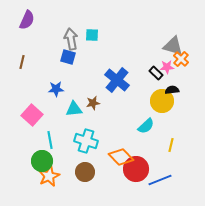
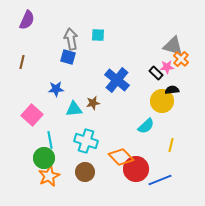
cyan square: moved 6 px right
green circle: moved 2 px right, 3 px up
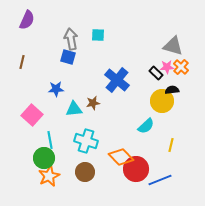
orange cross: moved 8 px down
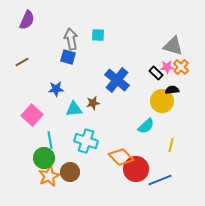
brown line: rotated 48 degrees clockwise
brown circle: moved 15 px left
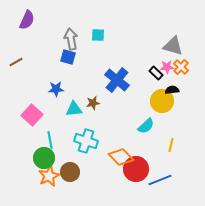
brown line: moved 6 px left
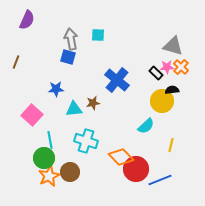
brown line: rotated 40 degrees counterclockwise
